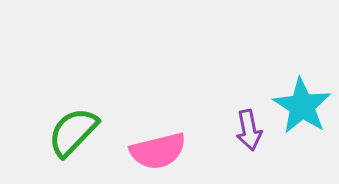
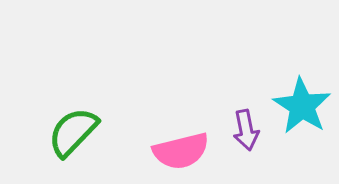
purple arrow: moved 3 px left
pink semicircle: moved 23 px right
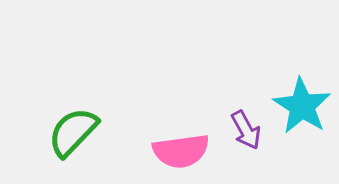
purple arrow: rotated 18 degrees counterclockwise
pink semicircle: rotated 6 degrees clockwise
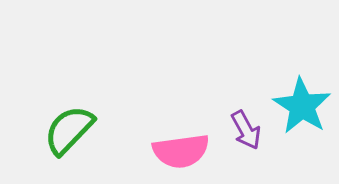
green semicircle: moved 4 px left, 2 px up
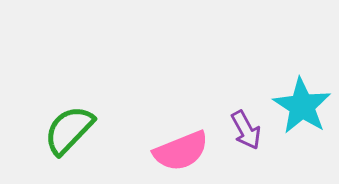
pink semicircle: rotated 14 degrees counterclockwise
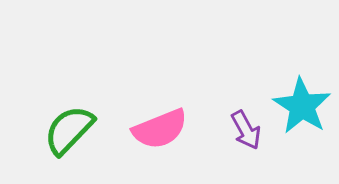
pink semicircle: moved 21 px left, 22 px up
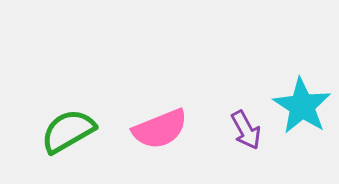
green semicircle: moved 1 px left, 1 px down; rotated 16 degrees clockwise
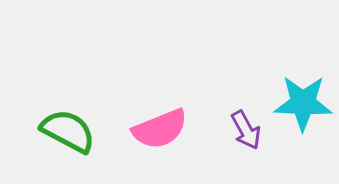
cyan star: moved 1 px right, 3 px up; rotated 30 degrees counterclockwise
green semicircle: rotated 58 degrees clockwise
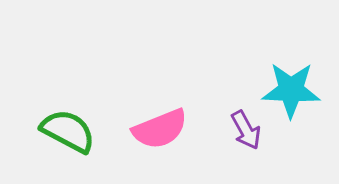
cyan star: moved 12 px left, 13 px up
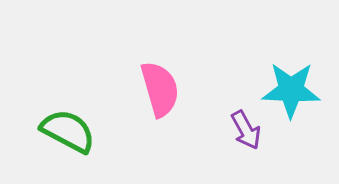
pink semicircle: moved 40 px up; rotated 84 degrees counterclockwise
